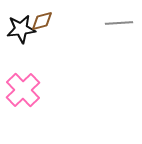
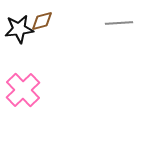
black star: moved 2 px left
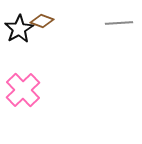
brown diamond: rotated 35 degrees clockwise
black star: rotated 24 degrees counterclockwise
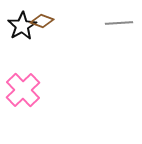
black star: moved 3 px right, 3 px up
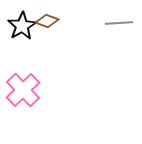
brown diamond: moved 5 px right
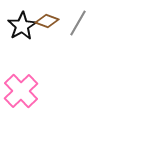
gray line: moved 41 px left; rotated 56 degrees counterclockwise
pink cross: moved 2 px left, 1 px down
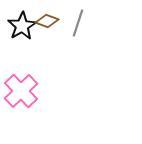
gray line: rotated 12 degrees counterclockwise
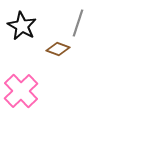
brown diamond: moved 11 px right, 28 px down
black star: rotated 12 degrees counterclockwise
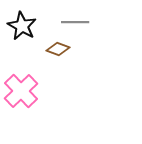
gray line: moved 3 px left, 1 px up; rotated 72 degrees clockwise
